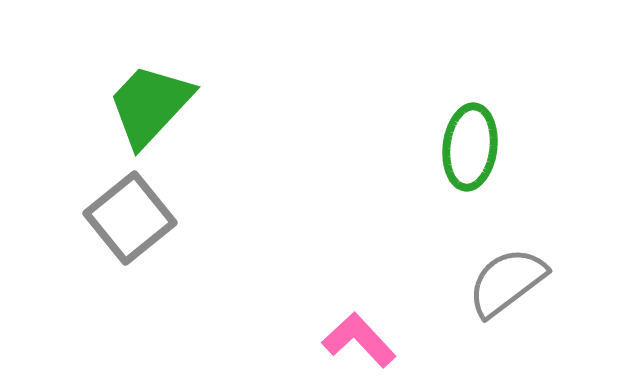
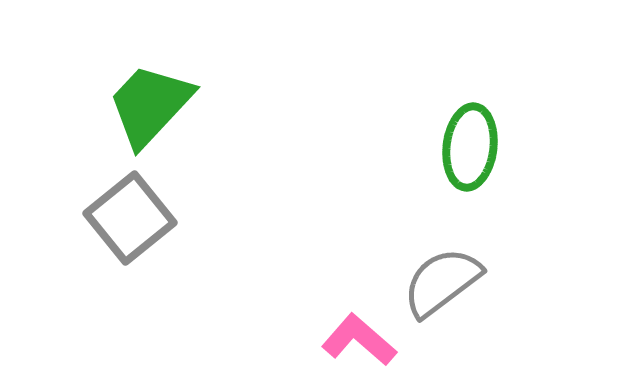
gray semicircle: moved 65 px left
pink L-shape: rotated 6 degrees counterclockwise
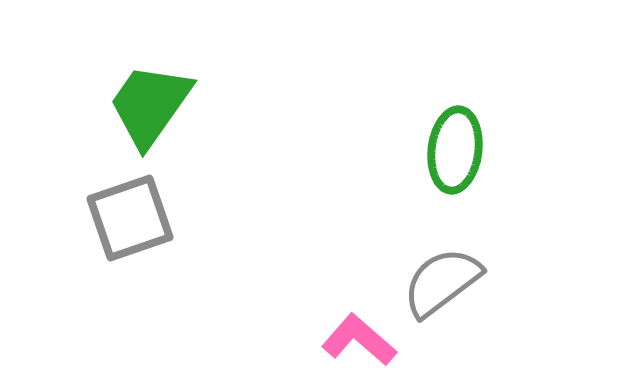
green trapezoid: rotated 8 degrees counterclockwise
green ellipse: moved 15 px left, 3 px down
gray square: rotated 20 degrees clockwise
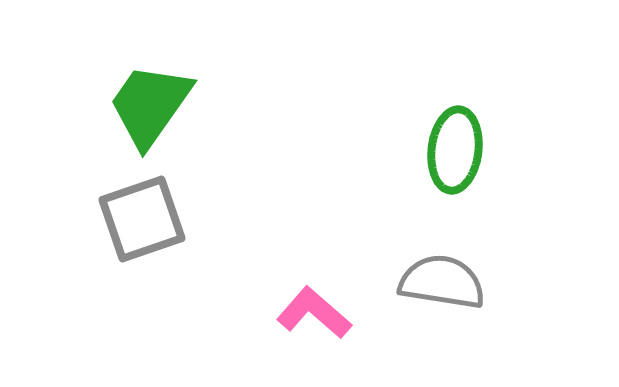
gray square: moved 12 px right, 1 px down
gray semicircle: rotated 46 degrees clockwise
pink L-shape: moved 45 px left, 27 px up
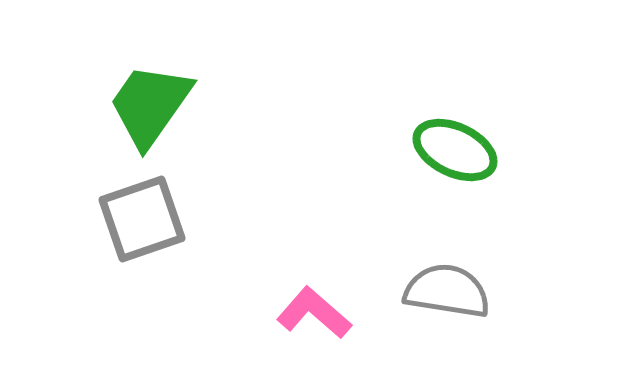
green ellipse: rotated 72 degrees counterclockwise
gray semicircle: moved 5 px right, 9 px down
